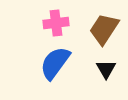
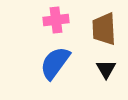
pink cross: moved 3 px up
brown trapezoid: rotated 36 degrees counterclockwise
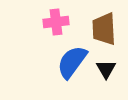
pink cross: moved 2 px down
blue semicircle: moved 17 px right, 1 px up
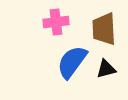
black triangle: rotated 45 degrees clockwise
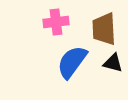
black triangle: moved 7 px right, 6 px up; rotated 30 degrees clockwise
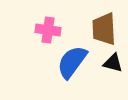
pink cross: moved 8 px left, 8 px down; rotated 15 degrees clockwise
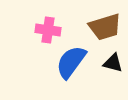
brown trapezoid: moved 1 px right, 2 px up; rotated 104 degrees counterclockwise
blue semicircle: moved 1 px left
